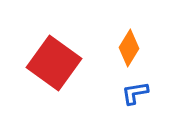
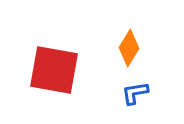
red square: moved 7 px down; rotated 26 degrees counterclockwise
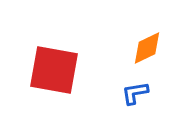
orange diamond: moved 18 px right; rotated 33 degrees clockwise
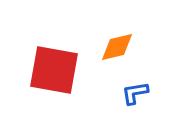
orange diamond: moved 30 px left, 1 px up; rotated 12 degrees clockwise
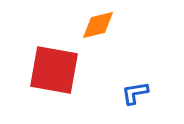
orange diamond: moved 19 px left, 22 px up
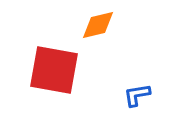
blue L-shape: moved 2 px right, 2 px down
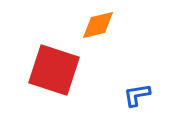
red square: rotated 8 degrees clockwise
